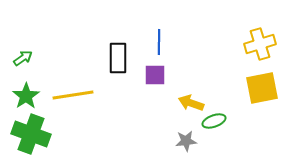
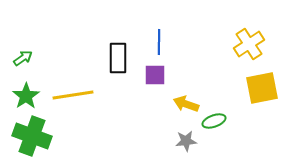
yellow cross: moved 11 px left; rotated 16 degrees counterclockwise
yellow arrow: moved 5 px left, 1 px down
green cross: moved 1 px right, 2 px down
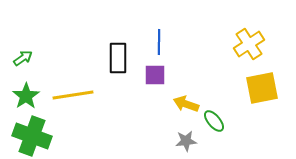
green ellipse: rotated 70 degrees clockwise
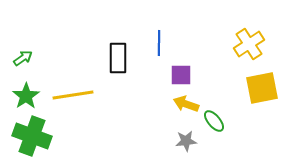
blue line: moved 1 px down
purple square: moved 26 px right
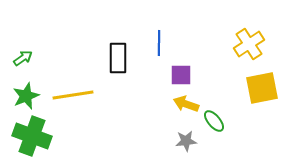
green star: rotated 12 degrees clockwise
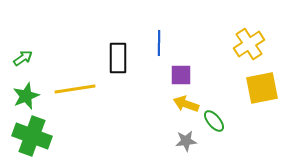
yellow line: moved 2 px right, 6 px up
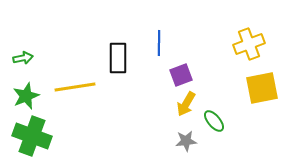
yellow cross: rotated 12 degrees clockwise
green arrow: rotated 24 degrees clockwise
purple square: rotated 20 degrees counterclockwise
yellow line: moved 2 px up
yellow arrow: rotated 80 degrees counterclockwise
